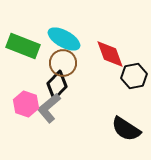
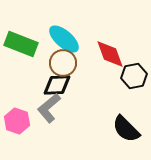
cyan ellipse: rotated 12 degrees clockwise
green rectangle: moved 2 px left, 2 px up
black diamond: rotated 44 degrees clockwise
pink hexagon: moved 9 px left, 17 px down
black semicircle: rotated 12 degrees clockwise
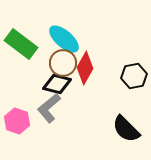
green rectangle: rotated 16 degrees clockwise
red diamond: moved 25 px left, 14 px down; rotated 48 degrees clockwise
black diamond: moved 1 px up; rotated 16 degrees clockwise
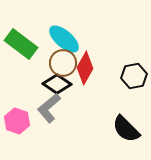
black diamond: rotated 20 degrees clockwise
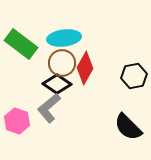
cyan ellipse: moved 1 px up; rotated 48 degrees counterclockwise
brown circle: moved 1 px left
black semicircle: moved 2 px right, 2 px up
